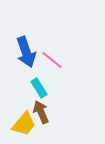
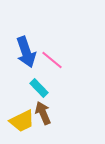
cyan rectangle: rotated 12 degrees counterclockwise
brown arrow: moved 2 px right, 1 px down
yellow trapezoid: moved 2 px left, 3 px up; rotated 24 degrees clockwise
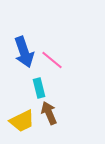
blue arrow: moved 2 px left
cyan rectangle: rotated 30 degrees clockwise
brown arrow: moved 6 px right
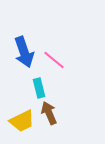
pink line: moved 2 px right
